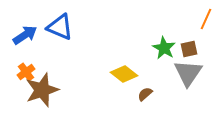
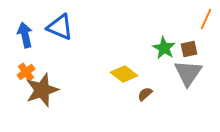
blue arrow: rotated 70 degrees counterclockwise
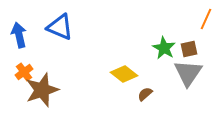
blue arrow: moved 6 px left
orange cross: moved 2 px left
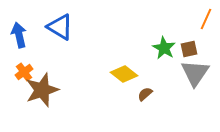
blue triangle: rotated 8 degrees clockwise
gray triangle: moved 7 px right
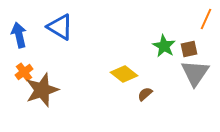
green star: moved 2 px up
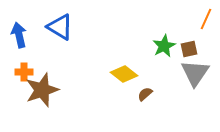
green star: rotated 15 degrees clockwise
orange cross: rotated 36 degrees clockwise
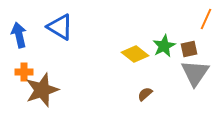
yellow diamond: moved 11 px right, 20 px up
